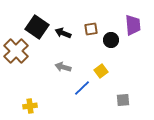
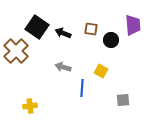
brown square: rotated 16 degrees clockwise
yellow square: rotated 24 degrees counterclockwise
blue line: rotated 42 degrees counterclockwise
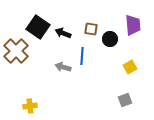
black square: moved 1 px right
black circle: moved 1 px left, 1 px up
yellow square: moved 29 px right, 4 px up; rotated 32 degrees clockwise
blue line: moved 32 px up
gray square: moved 2 px right; rotated 16 degrees counterclockwise
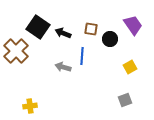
purple trapezoid: rotated 30 degrees counterclockwise
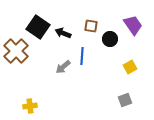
brown square: moved 3 px up
gray arrow: rotated 56 degrees counterclockwise
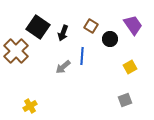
brown square: rotated 24 degrees clockwise
black arrow: rotated 91 degrees counterclockwise
yellow cross: rotated 24 degrees counterclockwise
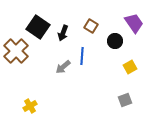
purple trapezoid: moved 1 px right, 2 px up
black circle: moved 5 px right, 2 px down
